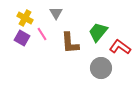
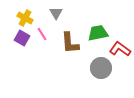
green trapezoid: moved 1 px down; rotated 40 degrees clockwise
red L-shape: moved 2 px down
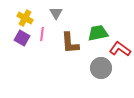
pink line: rotated 40 degrees clockwise
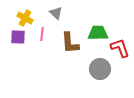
gray triangle: rotated 16 degrees counterclockwise
green trapezoid: rotated 10 degrees clockwise
purple square: moved 4 px left, 1 px up; rotated 28 degrees counterclockwise
red L-shape: moved 1 px up; rotated 35 degrees clockwise
gray circle: moved 1 px left, 1 px down
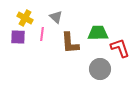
gray triangle: moved 4 px down
